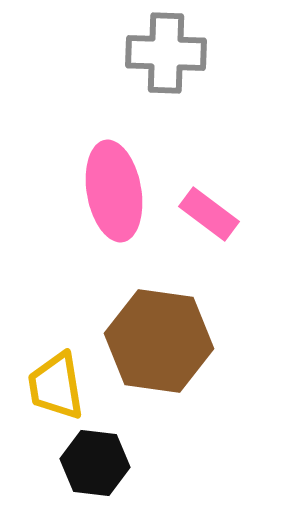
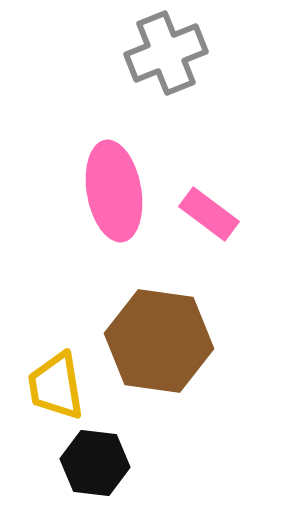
gray cross: rotated 24 degrees counterclockwise
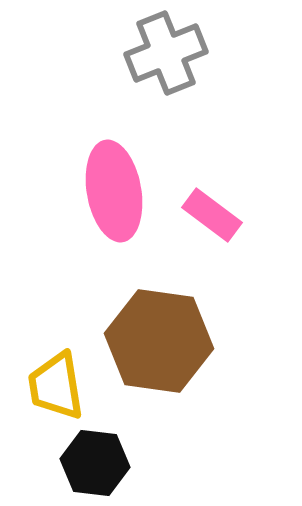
pink rectangle: moved 3 px right, 1 px down
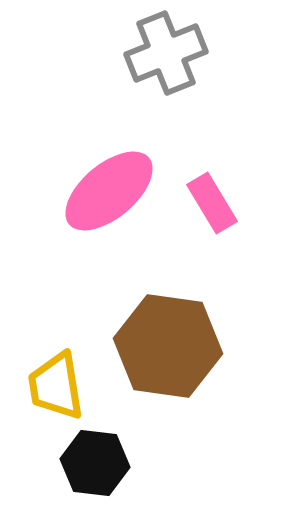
pink ellipse: moved 5 px left; rotated 60 degrees clockwise
pink rectangle: moved 12 px up; rotated 22 degrees clockwise
brown hexagon: moved 9 px right, 5 px down
